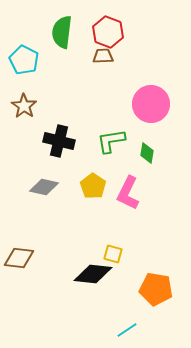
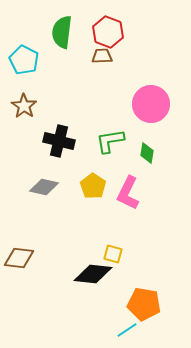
brown trapezoid: moved 1 px left
green L-shape: moved 1 px left
orange pentagon: moved 12 px left, 15 px down
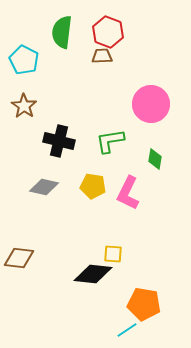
green diamond: moved 8 px right, 6 px down
yellow pentagon: rotated 25 degrees counterclockwise
yellow square: rotated 12 degrees counterclockwise
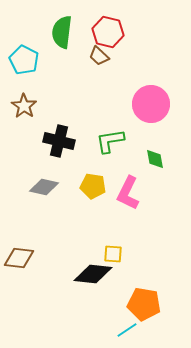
red hexagon: rotated 8 degrees counterclockwise
brown trapezoid: moved 3 px left; rotated 135 degrees counterclockwise
green diamond: rotated 20 degrees counterclockwise
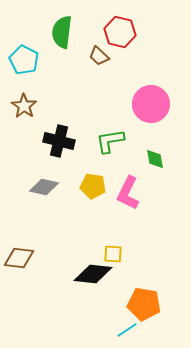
red hexagon: moved 12 px right
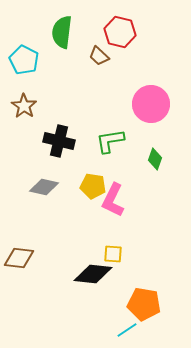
green diamond: rotated 30 degrees clockwise
pink L-shape: moved 15 px left, 7 px down
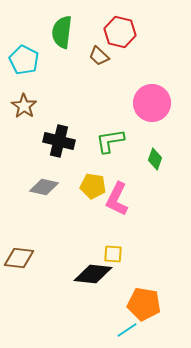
pink circle: moved 1 px right, 1 px up
pink L-shape: moved 4 px right, 1 px up
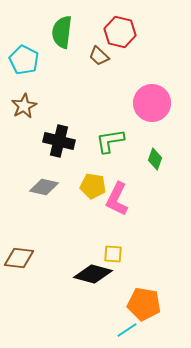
brown star: rotated 10 degrees clockwise
black diamond: rotated 9 degrees clockwise
